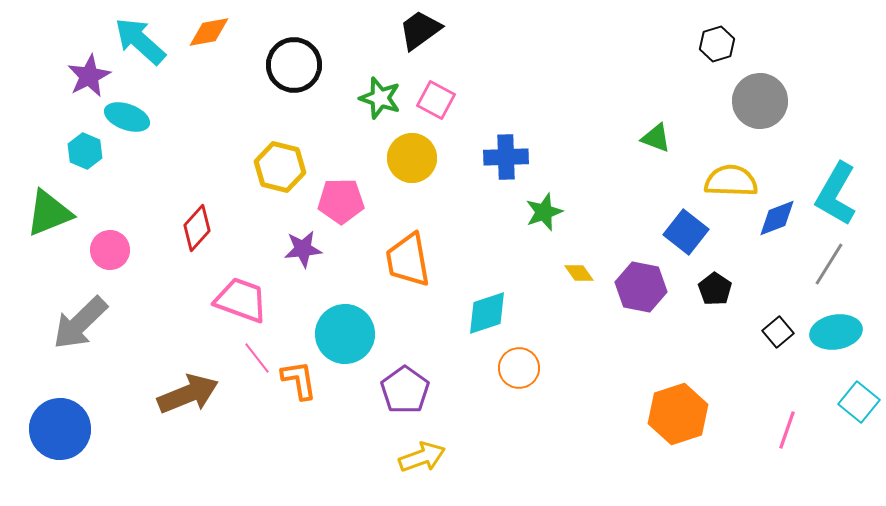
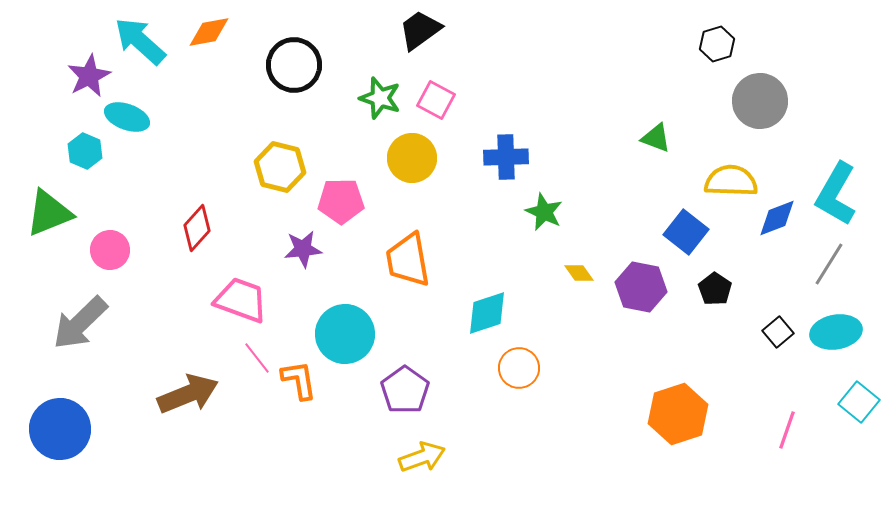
green star at (544, 212): rotated 27 degrees counterclockwise
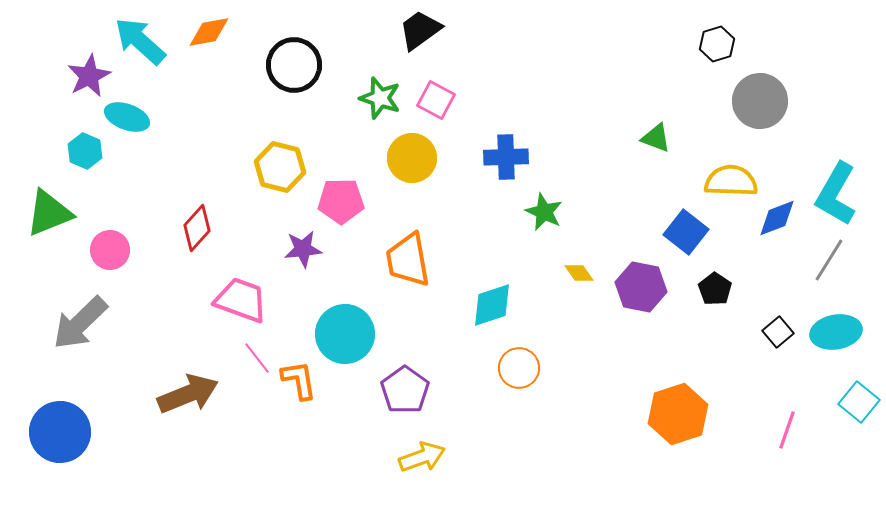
gray line at (829, 264): moved 4 px up
cyan diamond at (487, 313): moved 5 px right, 8 px up
blue circle at (60, 429): moved 3 px down
